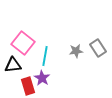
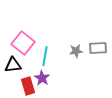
gray rectangle: rotated 60 degrees counterclockwise
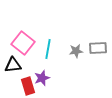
cyan line: moved 3 px right, 7 px up
purple star: rotated 21 degrees clockwise
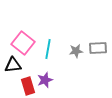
purple star: moved 3 px right, 2 px down
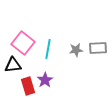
gray star: moved 1 px up
purple star: rotated 14 degrees counterclockwise
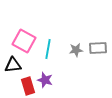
pink square: moved 1 px right, 2 px up; rotated 10 degrees counterclockwise
purple star: rotated 21 degrees counterclockwise
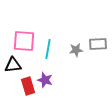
pink square: rotated 25 degrees counterclockwise
gray rectangle: moved 4 px up
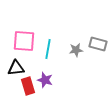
gray rectangle: rotated 18 degrees clockwise
black triangle: moved 3 px right, 3 px down
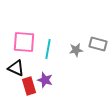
pink square: moved 1 px down
black triangle: rotated 30 degrees clockwise
red rectangle: moved 1 px right
